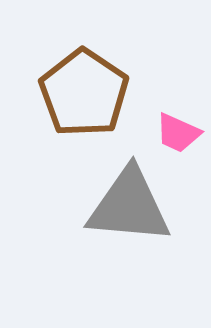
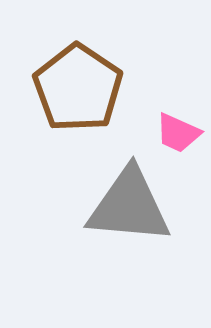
brown pentagon: moved 6 px left, 5 px up
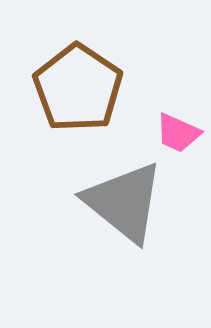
gray triangle: moved 5 px left, 4 px up; rotated 34 degrees clockwise
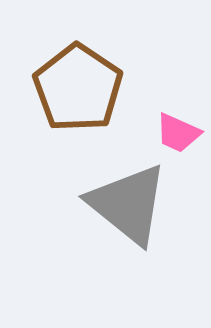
gray triangle: moved 4 px right, 2 px down
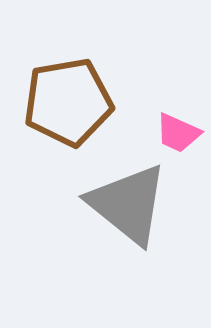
brown pentagon: moved 10 px left, 14 px down; rotated 28 degrees clockwise
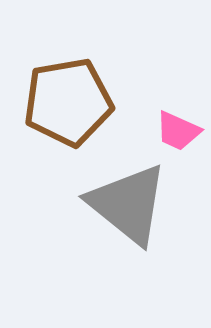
pink trapezoid: moved 2 px up
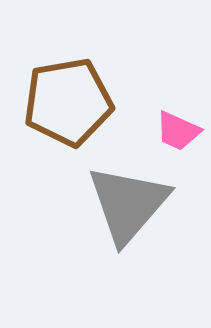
gray triangle: rotated 32 degrees clockwise
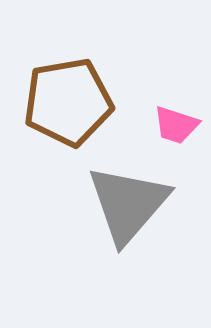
pink trapezoid: moved 2 px left, 6 px up; rotated 6 degrees counterclockwise
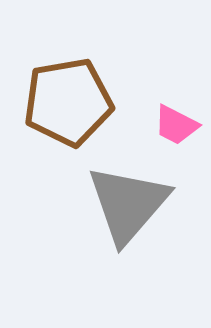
pink trapezoid: rotated 9 degrees clockwise
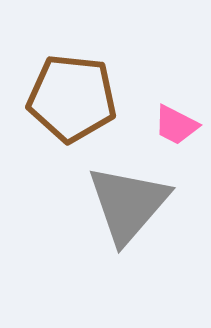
brown pentagon: moved 4 px right, 4 px up; rotated 16 degrees clockwise
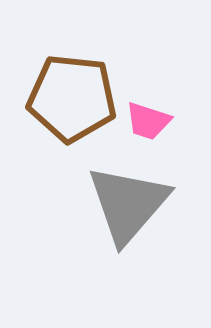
pink trapezoid: moved 28 px left, 4 px up; rotated 9 degrees counterclockwise
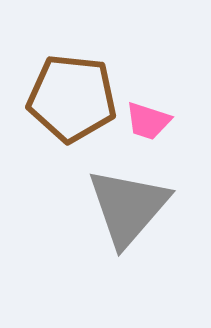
gray triangle: moved 3 px down
